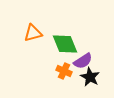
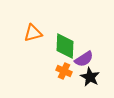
green diamond: moved 2 px down; rotated 24 degrees clockwise
purple semicircle: moved 1 px right, 2 px up
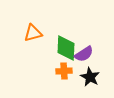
green diamond: moved 1 px right, 2 px down
purple semicircle: moved 5 px up
orange cross: rotated 28 degrees counterclockwise
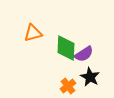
orange cross: moved 4 px right, 15 px down; rotated 35 degrees counterclockwise
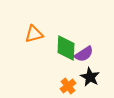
orange triangle: moved 1 px right, 1 px down
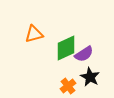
green diamond: rotated 64 degrees clockwise
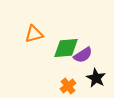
green diamond: rotated 20 degrees clockwise
purple semicircle: moved 1 px left, 1 px down
black star: moved 6 px right, 1 px down
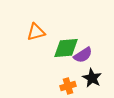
orange triangle: moved 2 px right, 2 px up
black star: moved 4 px left
orange cross: rotated 21 degrees clockwise
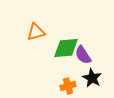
purple semicircle: rotated 90 degrees clockwise
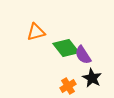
green diamond: rotated 56 degrees clockwise
orange cross: rotated 14 degrees counterclockwise
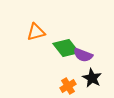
purple semicircle: rotated 36 degrees counterclockwise
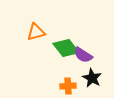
purple semicircle: rotated 12 degrees clockwise
orange cross: rotated 28 degrees clockwise
